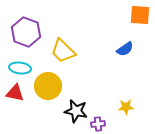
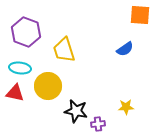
yellow trapezoid: moved 1 px right, 1 px up; rotated 28 degrees clockwise
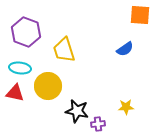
black star: moved 1 px right
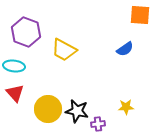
yellow trapezoid: rotated 44 degrees counterclockwise
cyan ellipse: moved 6 px left, 2 px up
yellow circle: moved 23 px down
red triangle: rotated 36 degrees clockwise
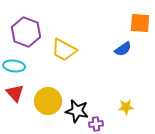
orange square: moved 8 px down
blue semicircle: moved 2 px left
yellow circle: moved 8 px up
purple cross: moved 2 px left
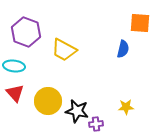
blue semicircle: rotated 42 degrees counterclockwise
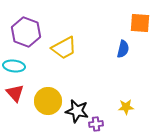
yellow trapezoid: moved 2 px up; rotated 56 degrees counterclockwise
